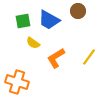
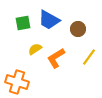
brown circle: moved 18 px down
green square: moved 2 px down
yellow semicircle: moved 2 px right, 6 px down; rotated 112 degrees clockwise
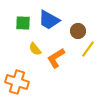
green square: rotated 14 degrees clockwise
brown circle: moved 2 px down
yellow semicircle: rotated 96 degrees counterclockwise
yellow line: moved 1 px left, 8 px up
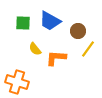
blue trapezoid: moved 1 px right, 1 px down
orange L-shape: rotated 35 degrees clockwise
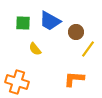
brown circle: moved 2 px left, 1 px down
orange L-shape: moved 18 px right, 21 px down
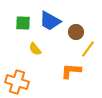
orange L-shape: moved 3 px left, 8 px up
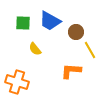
yellow line: moved 2 px right, 1 px down; rotated 66 degrees counterclockwise
